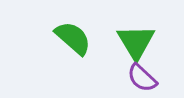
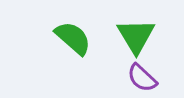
green triangle: moved 6 px up
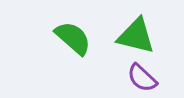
green triangle: rotated 45 degrees counterclockwise
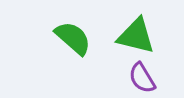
purple semicircle: rotated 16 degrees clockwise
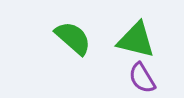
green triangle: moved 4 px down
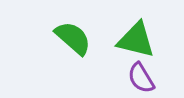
purple semicircle: moved 1 px left
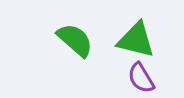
green semicircle: moved 2 px right, 2 px down
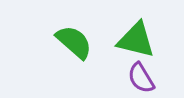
green semicircle: moved 1 px left, 2 px down
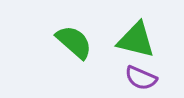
purple semicircle: rotated 36 degrees counterclockwise
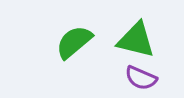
green semicircle: rotated 81 degrees counterclockwise
